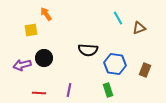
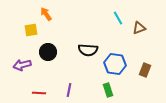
black circle: moved 4 px right, 6 px up
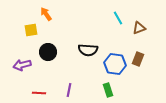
brown rectangle: moved 7 px left, 11 px up
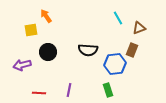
orange arrow: moved 2 px down
brown rectangle: moved 6 px left, 9 px up
blue hexagon: rotated 15 degrees counterclockwise
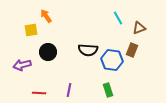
blue hexagon: moved 3 px left, 4 px up; rotated 15 degrees clockwise
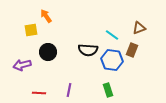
cyan line: moved 6 px left, 17 px down; rotated 24 degrees counterclockwise
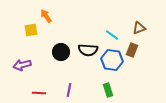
black circle: moved 13 px right
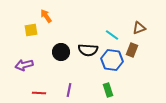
purple arrow: moved 2 px right
